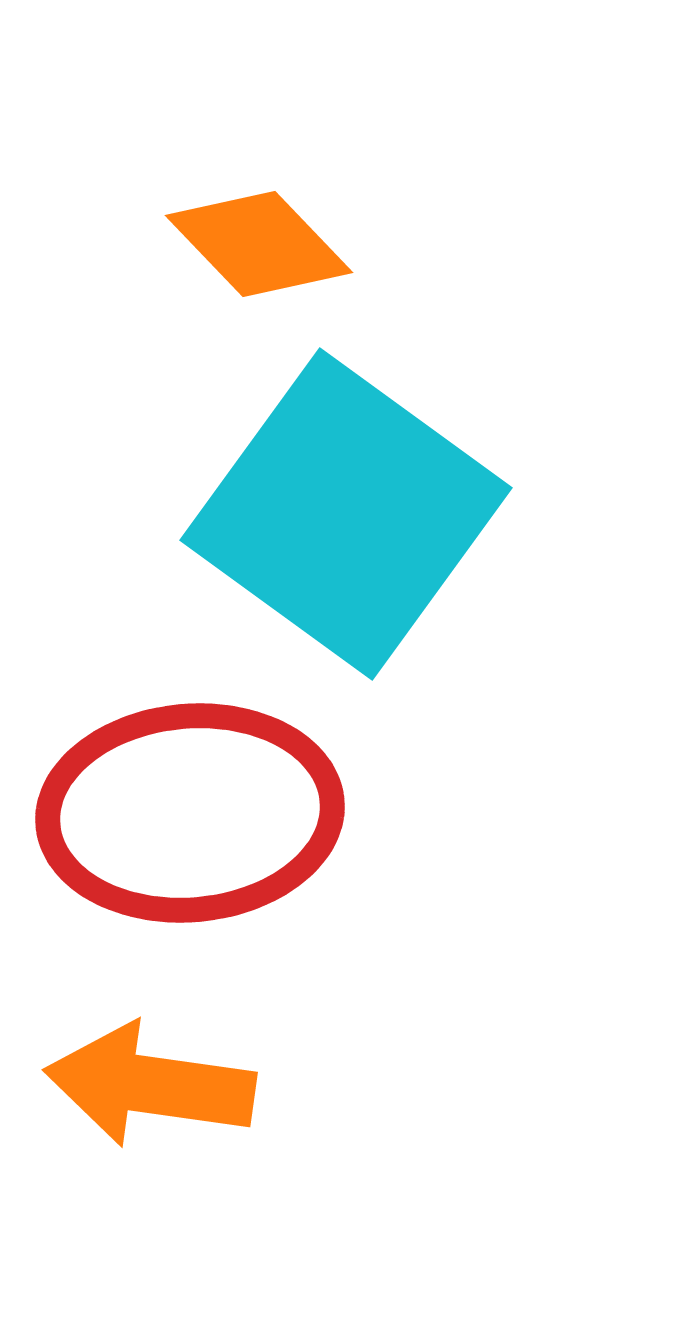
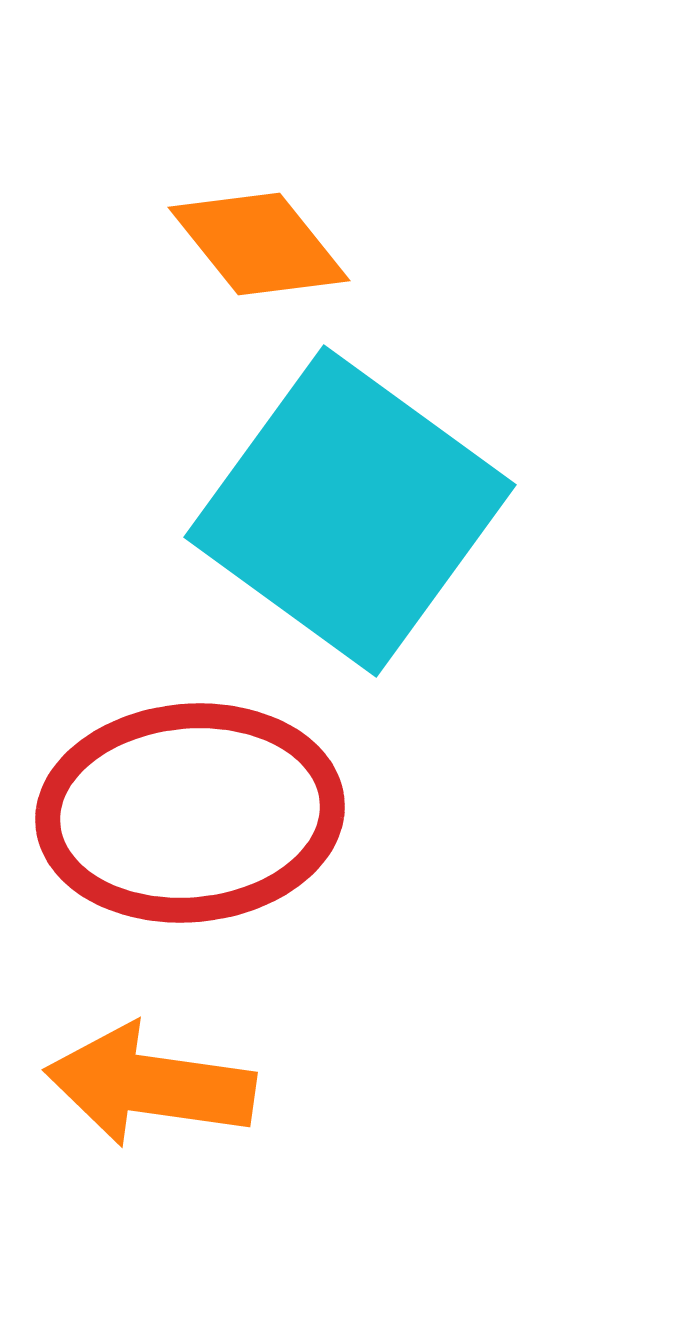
orange diamond: rotated 5 degrees clockwise
cyan square: moved 4 px right, 3 px up
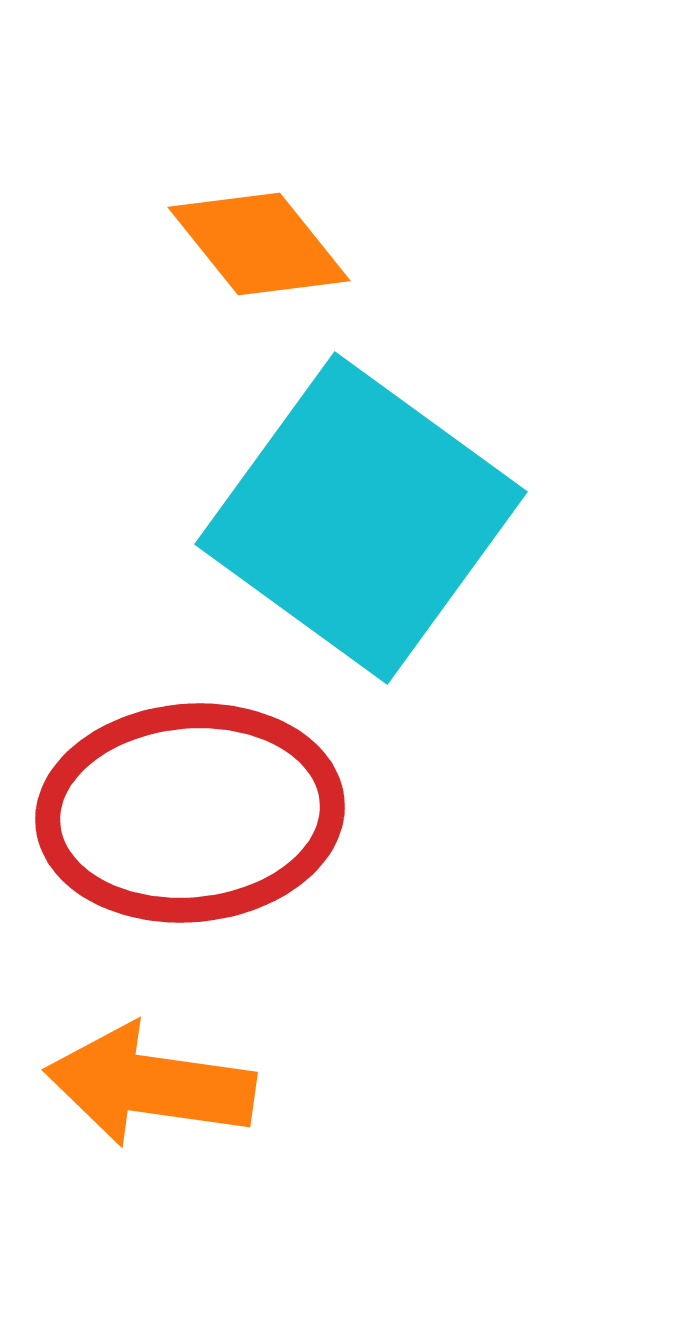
cyan square: moved 11 px right, 7 px down
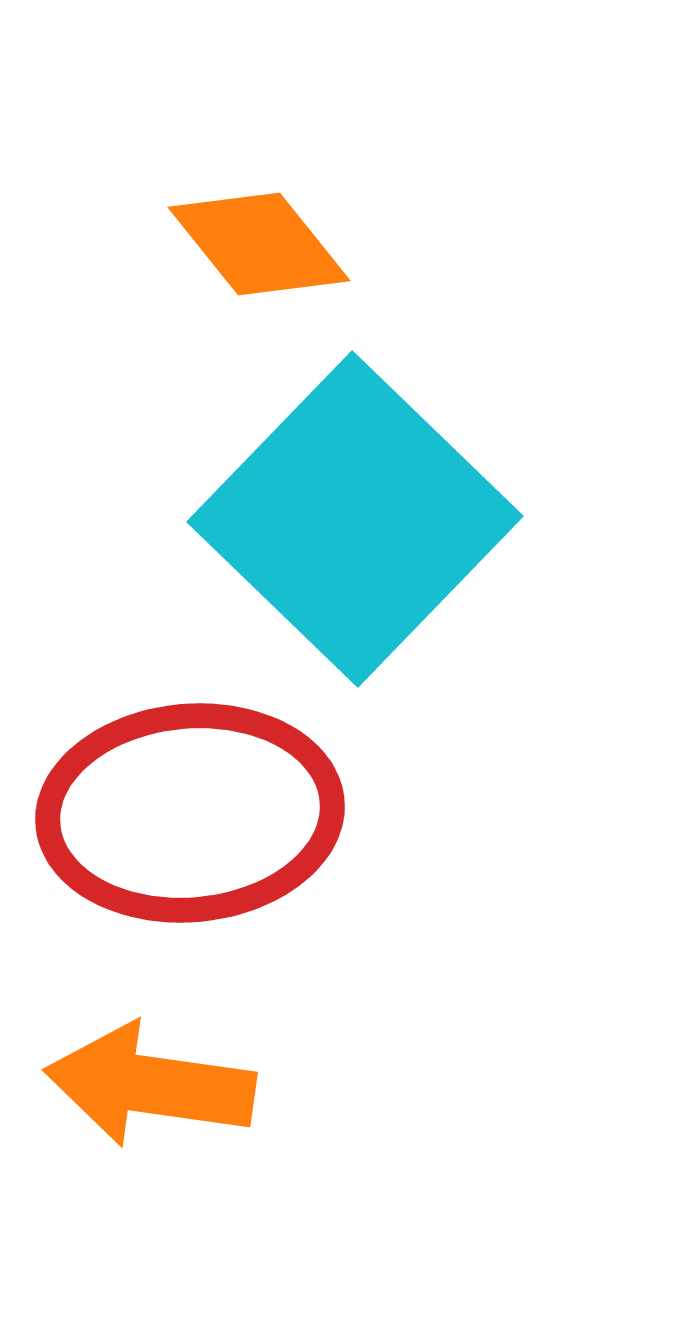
cyan square: moved 6 px left, 1 px down; rotated 8 degrees clockwise
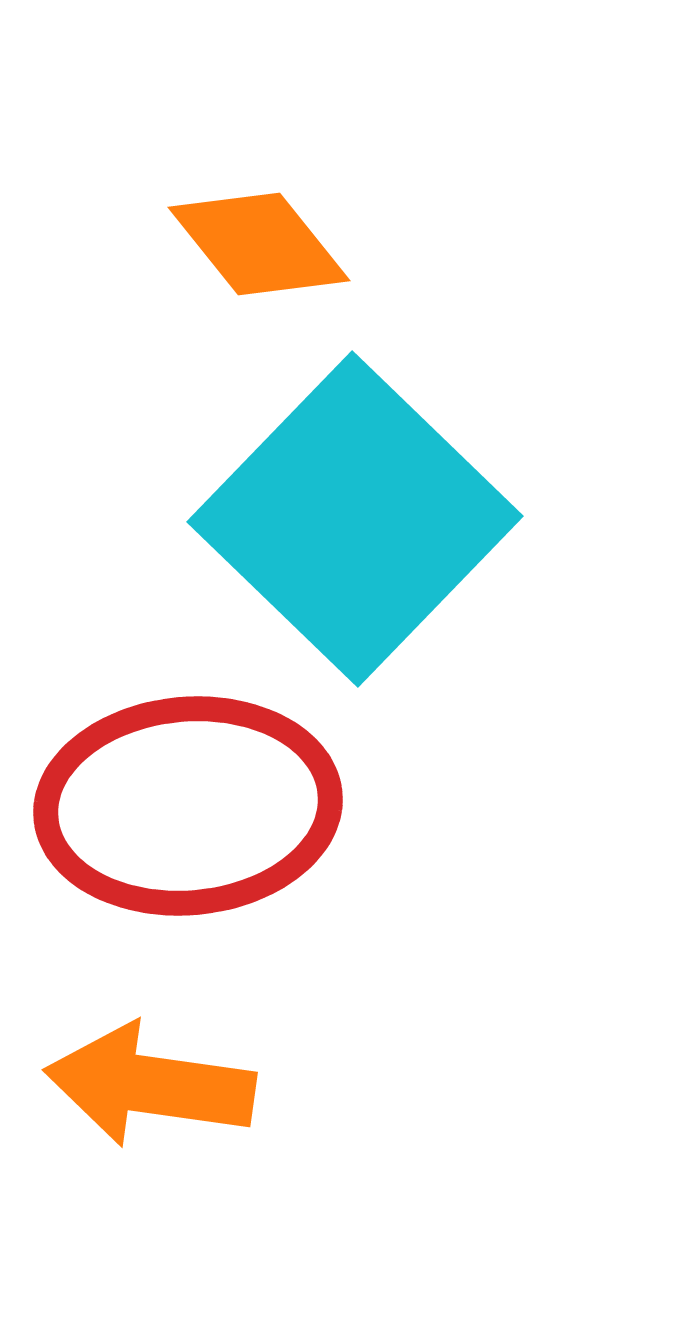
red ellipse: moved 2 px left, 7 px up
